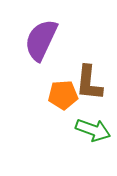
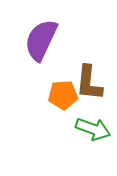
green arrow: moved 1 px up
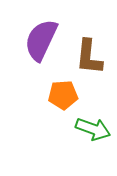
brown L-shape: moved 26 px up
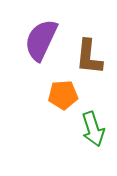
green arrow: rotated 52 degrees clockwise
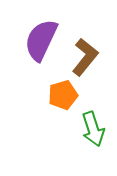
brown L-shape: moved 4 px left; rotated 147 degrees counterclockwise
orange pentagon: rotated 12 degrees counterclockwise
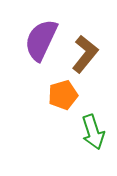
brown L-shape: moved 3 px up
green arrow: moved 3 px down
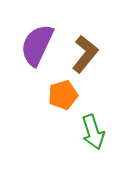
purple semicircle: moved 4 px left, 5 px down
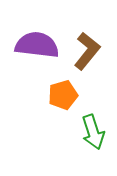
purple semicircle: rotated 72 degrees clockwise
brown L-shape: moved 2 px right, 3 px up
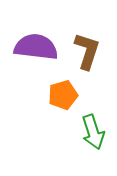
purple semicircle: moved 1 px left, 2 px down
brown L-shape: rotated 21 degrees counterclockwise
